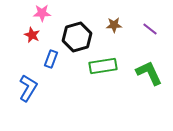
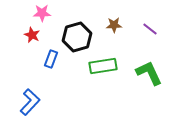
blue L-shape: moved 2 px right, 14 px down; rotated 12 degrees clockwise
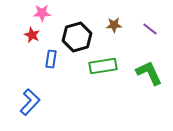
blue rectangle: rotated 12 degrees counterclockwise
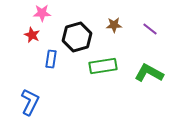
green L-shape: rotated 36 degrees counterclockwise
blue L-shape: rotated 16 degrees counterclockwise
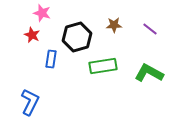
pink star: rotated 18 degrees clockwise
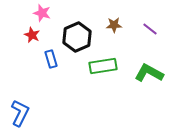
black hexagon: rotated 8 degrees counterclockwise
blue rectangle: rotated 24 degrees counterclockwise
blue L-shape: moved 10 px left, 11 px down
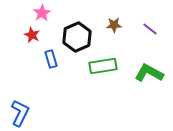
pink star: rotated 24 degrees clockwise
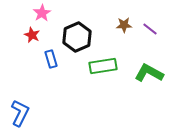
brown star: moved 10 px right
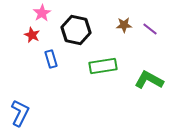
black hexagon: moved 1 px left, 7 px up; rotated 24 degrees counterclockwise
green L-shape: moved 7 px down
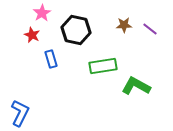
green L-shape: moved 13 px left, 6 px down
